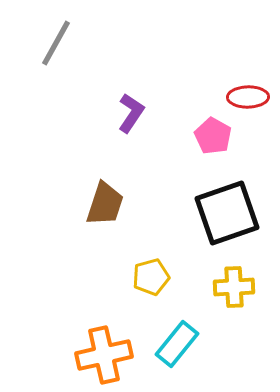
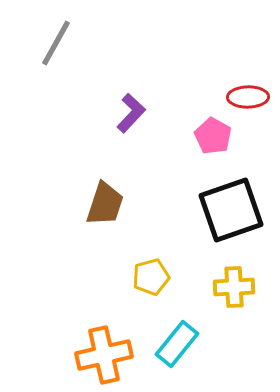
purple L-shape: rotated 9 degrees clockwise
black square: moved 4 px right, 3 px up
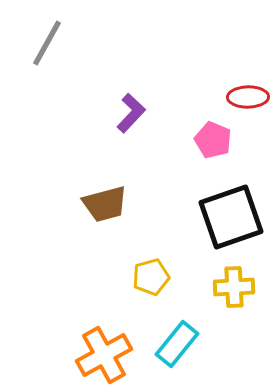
gray line: moved 9 px left
pink pentagon: moved 4 px down; rotated 6 degrees counterclockwise
brown trapezoid: rotated 57 degrees clockwise
black square: moved 7 px down
orange cross: rotated 16 degrees counterclockwise
